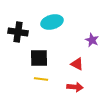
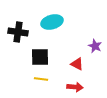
purple star: moved 3 px right, 6 px down
black square: moved 1 px right, 1 px up
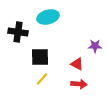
cyan ellipse: moved 4 px left, 5 px up
purple star: rotated 24 degrees counterclockwise
yellow line: moved 1 px right; rotated 56 degrees counterclockwise
red arrow: moved 4 px right, 3 px up
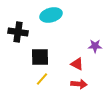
cyan ellipse: moved 3 px right, 2 px up
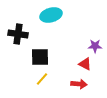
black cross: moved 2 px down
red triangle: moved 8 px right
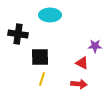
cyan ellipse: moved 1 px left; rotated 15 degrees clockwise
red triangle: moved 3 px left, 1 px up
yellow line: rotated 24 degrees counterclockwise
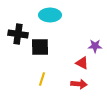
black square: moved 10 px up
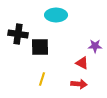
cyan ellipse: moved 6 px right
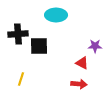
black cross: rotated 12 degrees counterclockwise
black square: moved 1 px left, 1 px up
yellow line: moved 21 px left
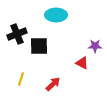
black cross: moved 1 px left; rotated 18 degrees counterclockwise
red arrow: moved 26 px left; rotated 49 degrees counterclockwise
